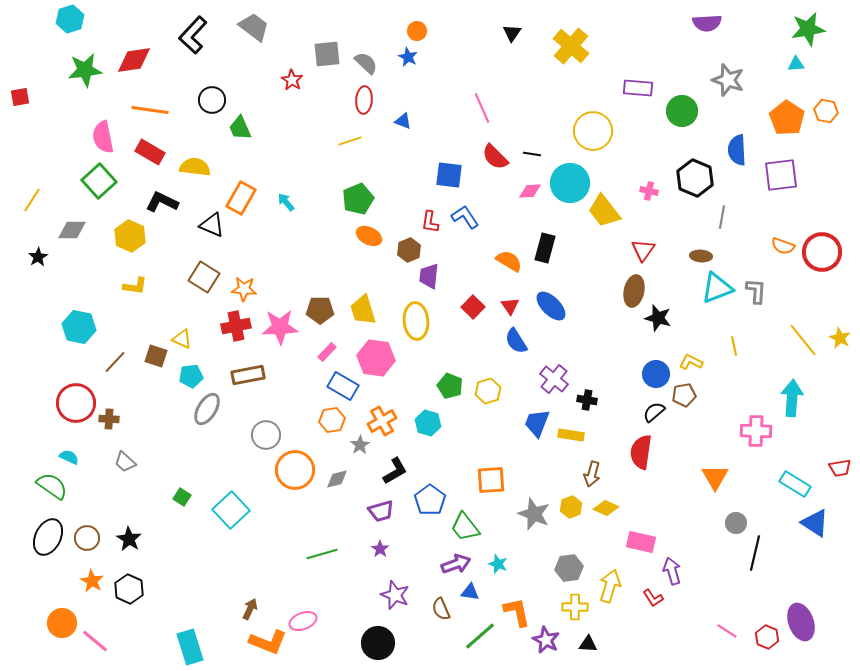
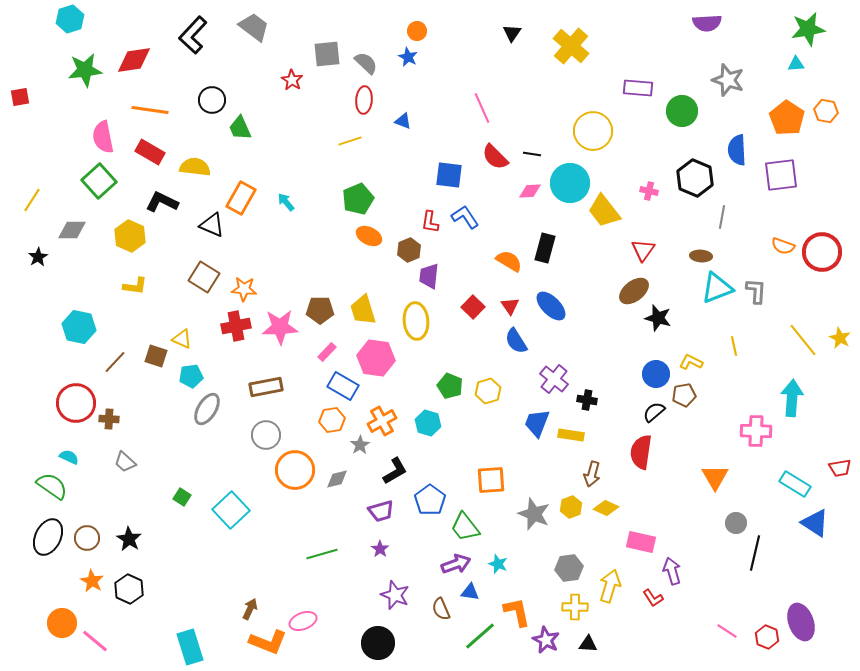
brown ellipse at (634, 291): rotated 40 degrees clockwise
brown rectangle at (248, 375): moved 18 px right, 12 px down
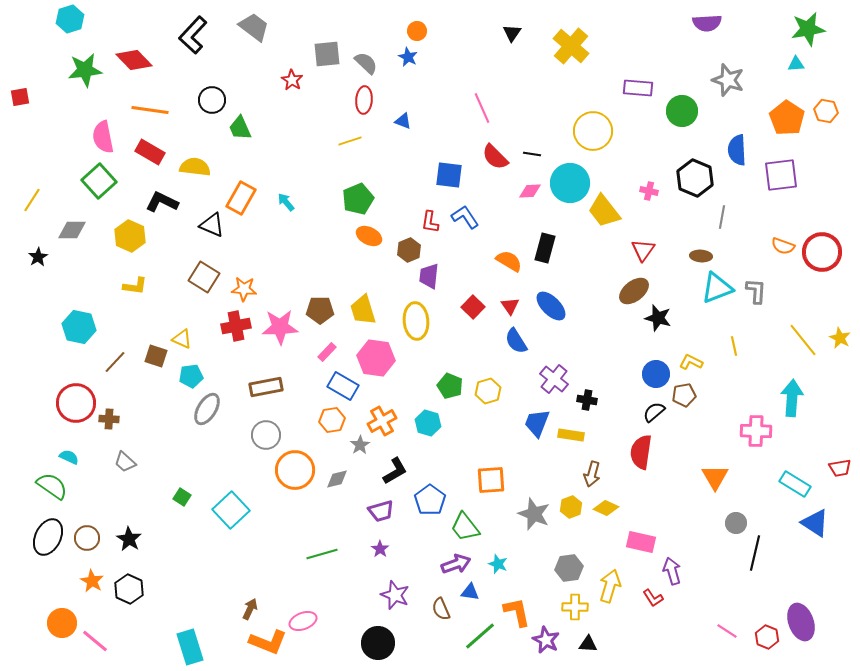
red diamond at (134, 60): rotated 54 degrees clockwise
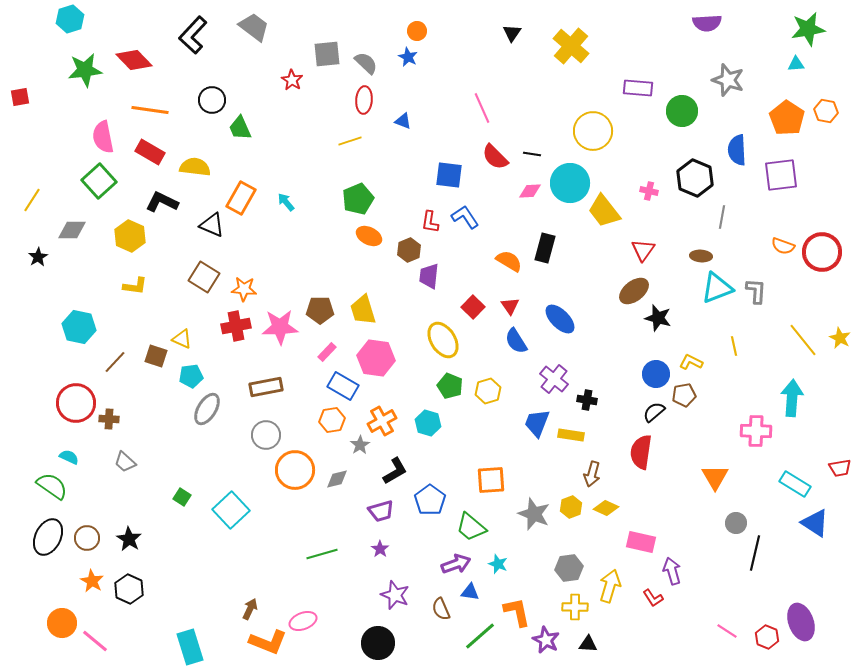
blue ellipse at (551, 306): moved 9 px right, 13 px down
yellow ellipse at (416, 321): moved 27 px right, 19 px down; rotated 27 degrees counterclockwise
green trapezoid at (465, 527): moved 6 px right; rotated 12 degrees counterclockwise
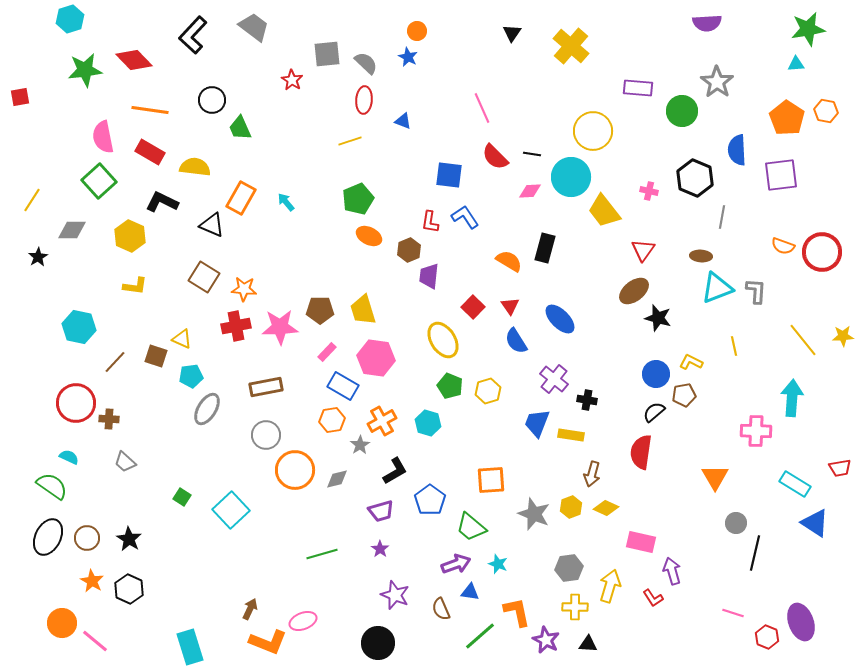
gray star at (728, 80): moved 11 px left, 2 px down; rotated 16 degrees clockwise
cyan circle at (570, 183): moved 1 px right, 6 px up
yellow star at (840, 338): moved 3 px right, 2 px up; rotated 30 degrees counterclockwise
pink line at (727, 631): moved 6 px right, 18 px up; rotated 15 degrees counterclockwise
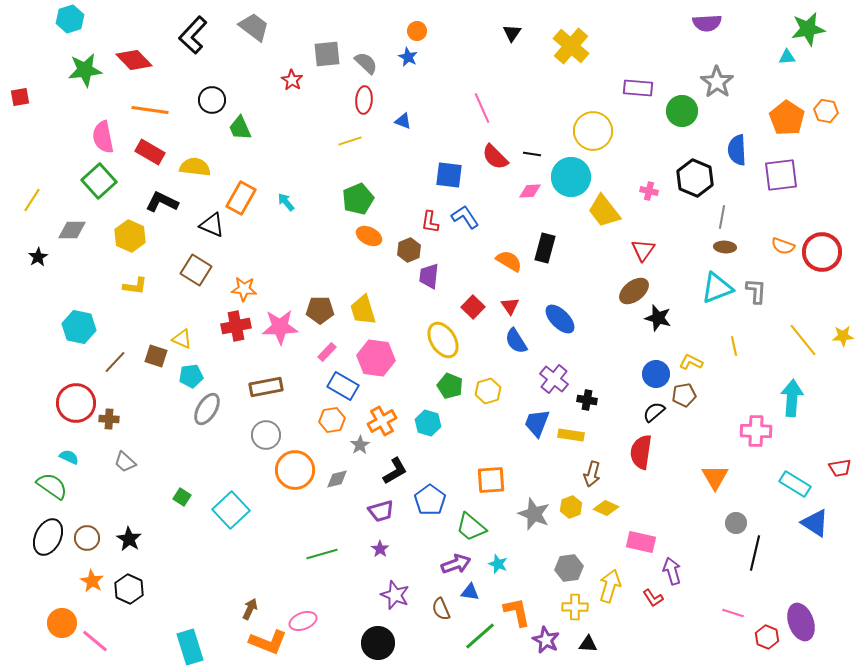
cyan triangle at (796, 64): moved 9 px left, 7 px up
brown ellipse at (701, 256): moved 24 px right, 9 px up
brown square at (204, 277): moved 8 px left, 7 px up
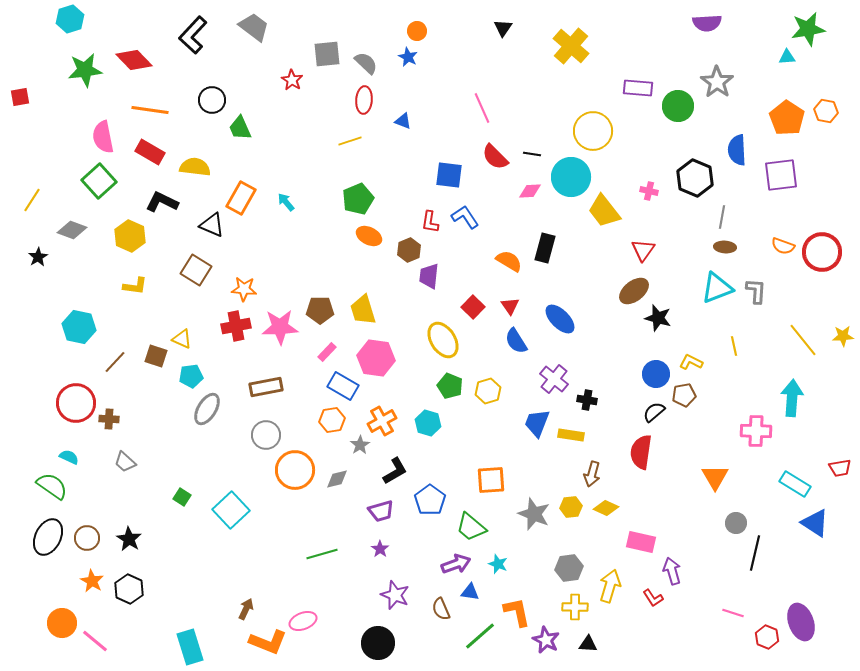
black triangle at (512, 33): moved 9 px left, 5 px up
green circle at (682, 111): moved 4 px left, 5 px up
gray diamond at (72, 230): rotated 20 degrees clockwise
yellow hexagon at (571, 507): rotated 15 degrees clockwise
brown arrow at (250, 609): moved 4 px left
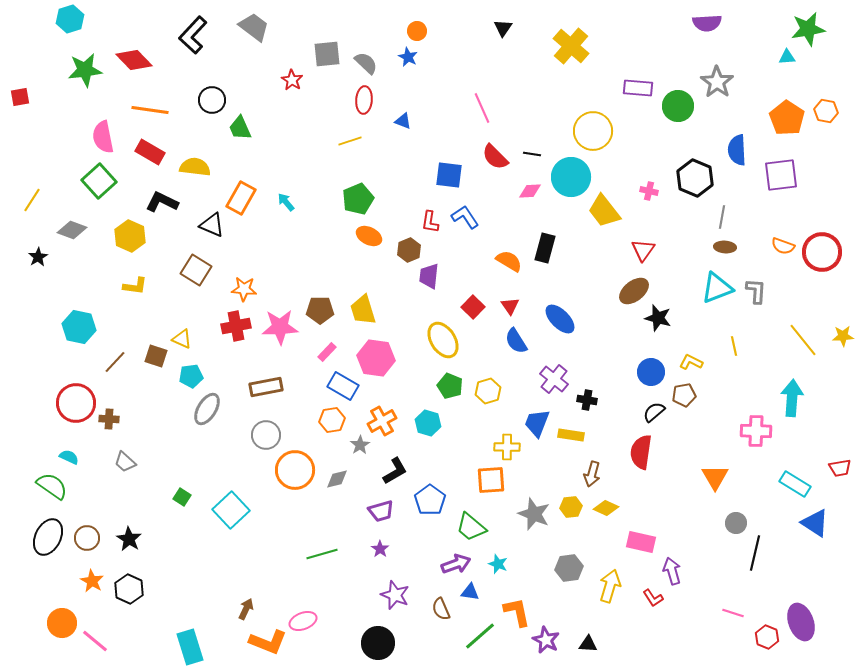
blue circle at (656, 374): moved 5 px left, 2 px up
yellow cross at (575, 607): moved 68 px left, 160 px up
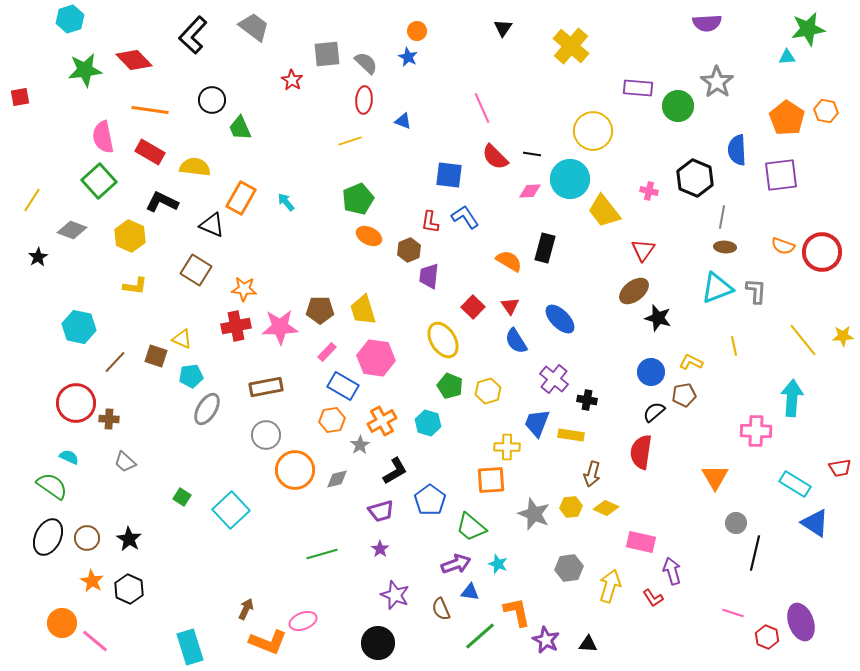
cyan circle at (571, 177): moved 1 px left, 2 px down
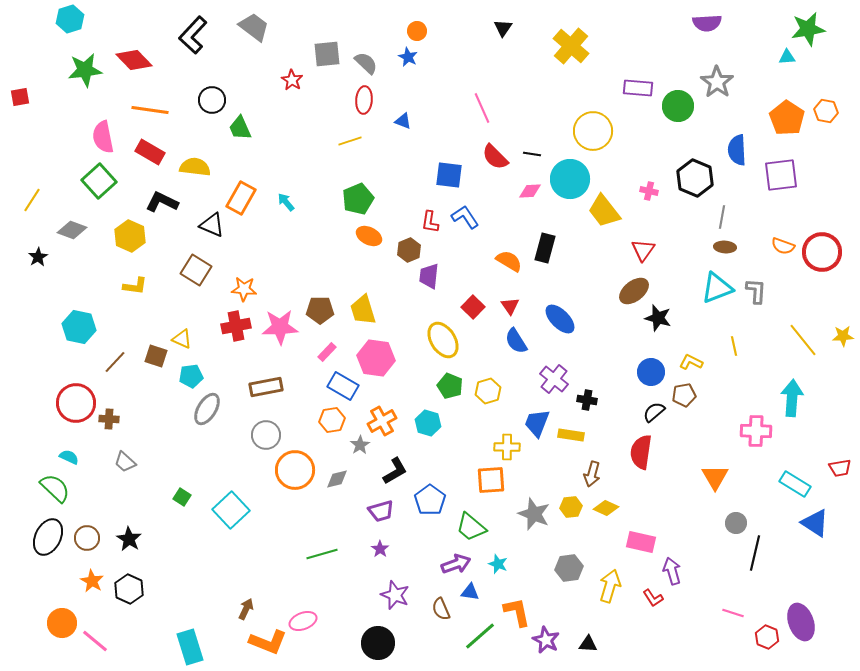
green semicircle at (52, 486): moved 3 px right, 2 px down; rotated 8 degrees clockwise
